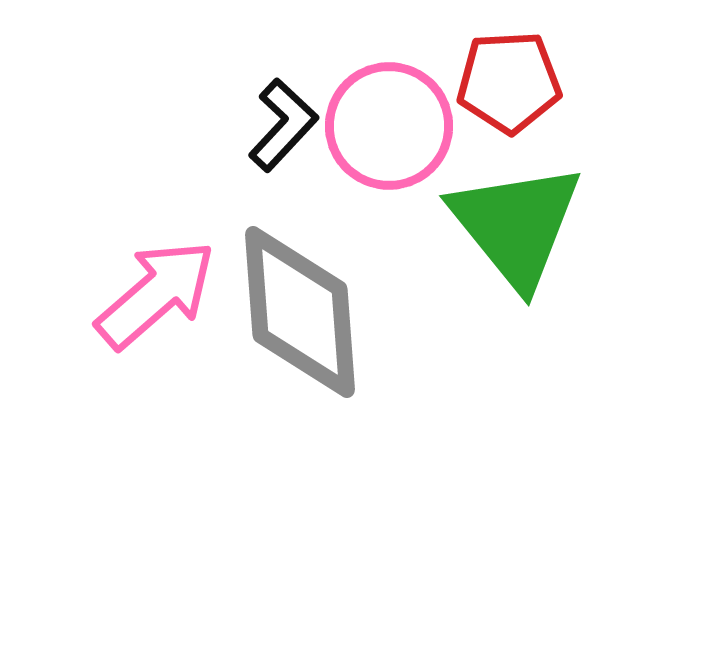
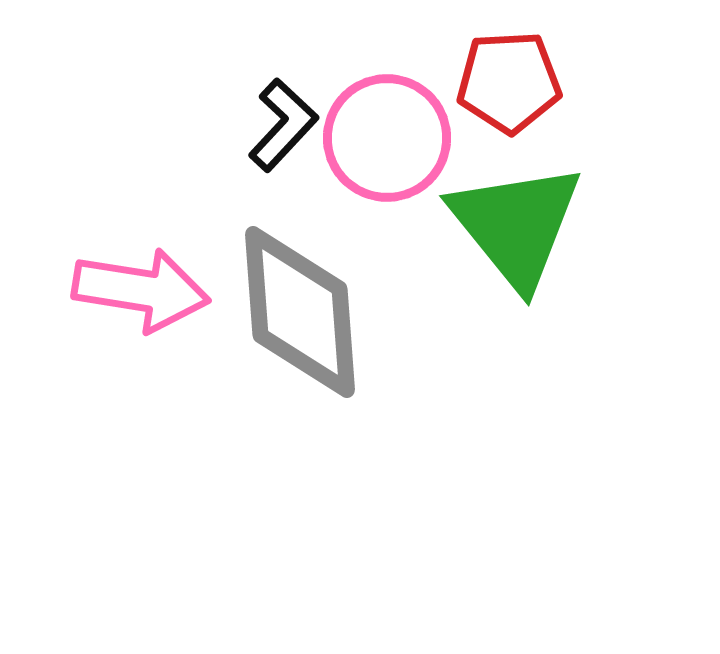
pink circle: moved 2 px left, 12 px down
pink arrow: moved 15 px left, 4 px up; rotated 50 degrees clockwise
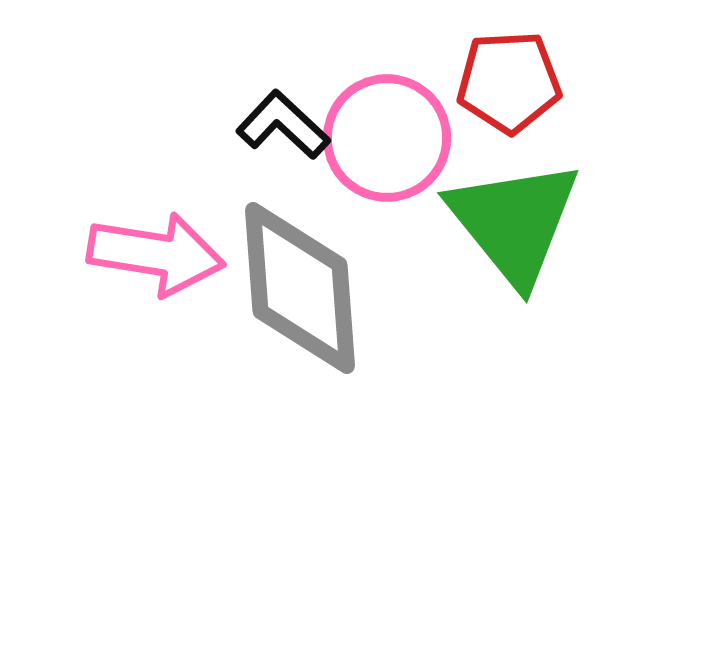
black L-shape: rotated 90 degrees counterclockwise
green triangle: moved 2 px left, 3 px up
pink arrow: moved 15 px right, 36 px up
gray diamond: moved 24 px up
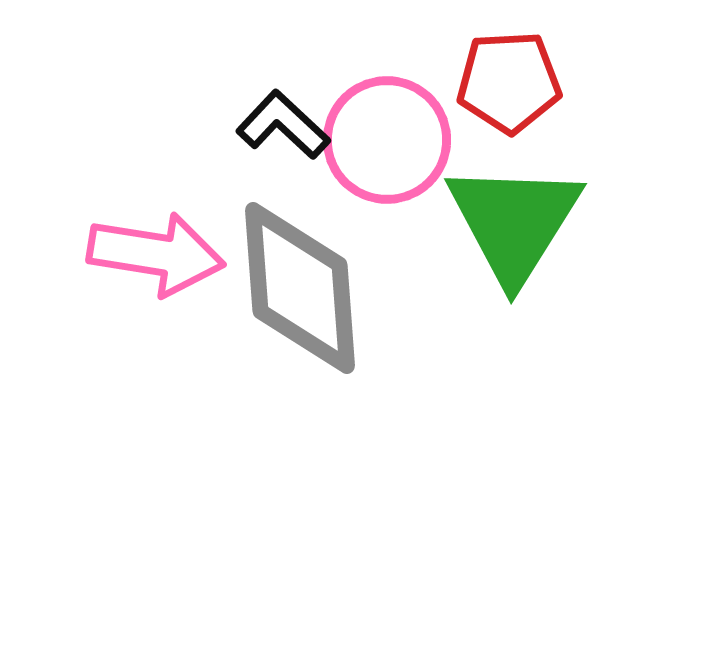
pink circle: moved 2 px down
green triangle: rotated 11 degrees clockwise
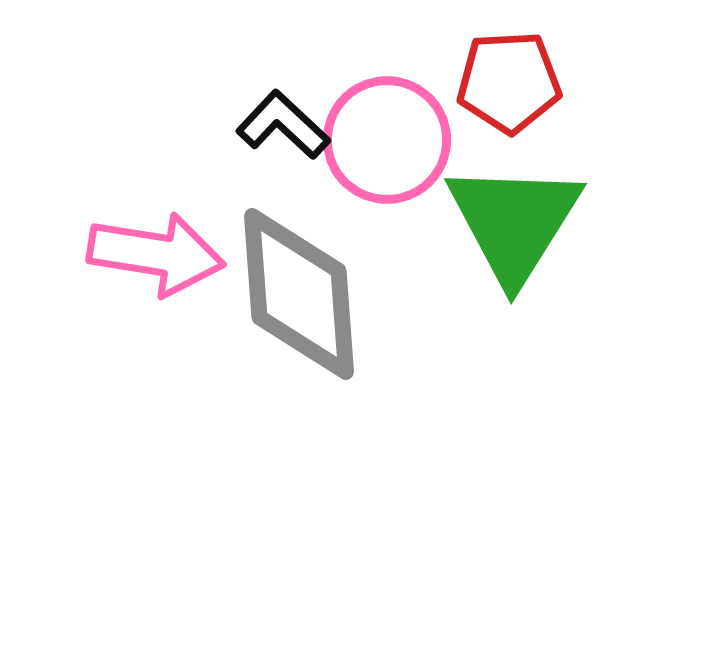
gray diamond: moved 1 px left, 6 px down
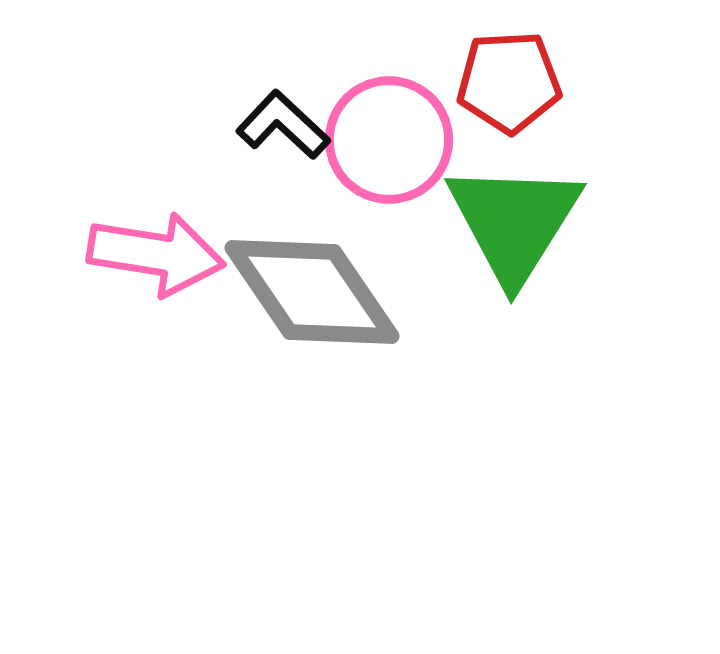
pink circle: moved 2 px right
gray diamond: moved 13 px right, 2 px up; rotated 30 degrees counterclockwise
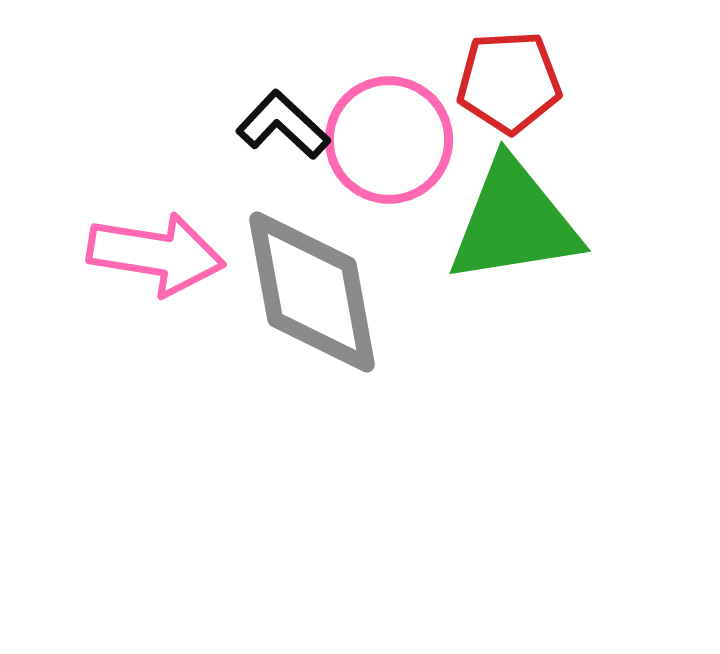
green triangle: rotated 49 degrees clockwise
gray diamond: rotated 24 degrees clockwise
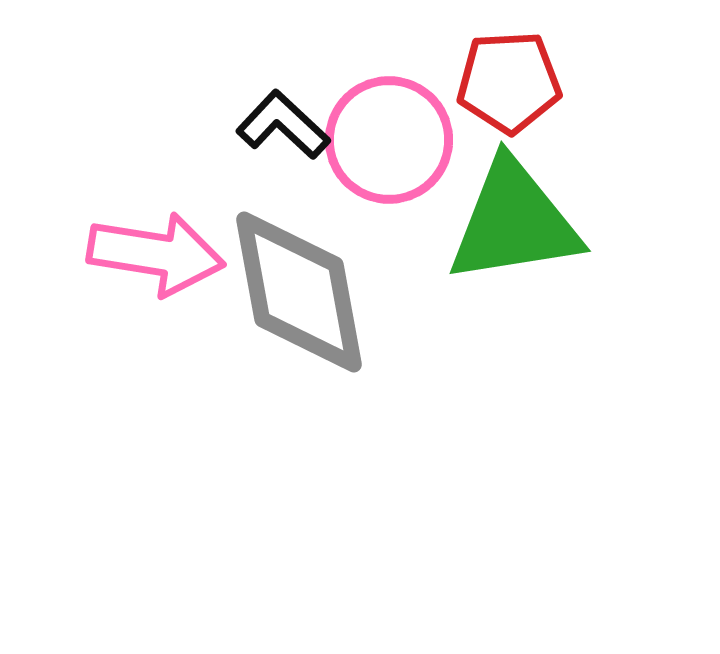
gray diamond: moved 13 px left
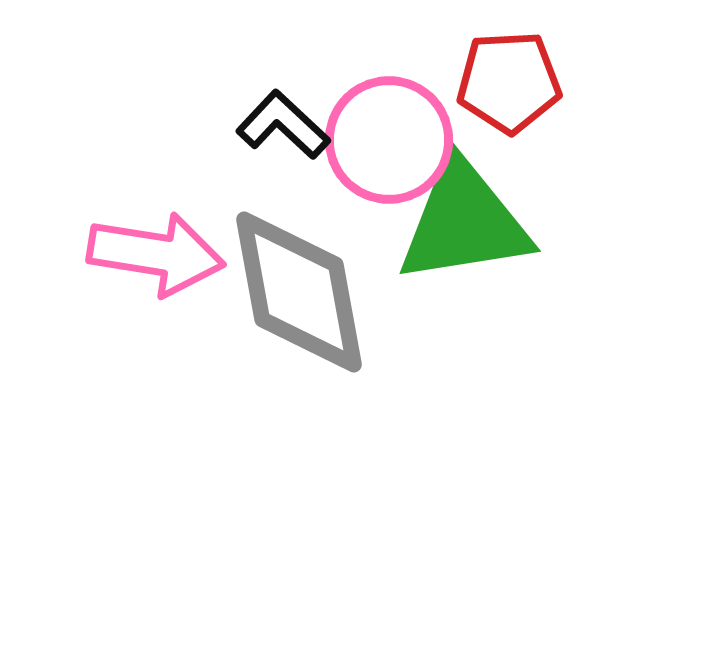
green triangle: moved 50 px left
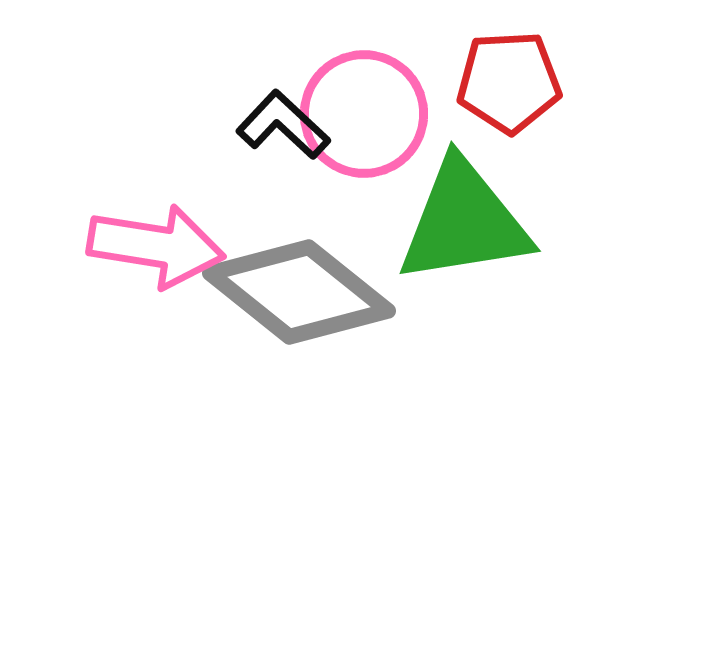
pink circle: moved 25 px left, 26 px up
pink arrow: moved 8 px up
gray diamond: rotated 41 degrees counterclockwise
